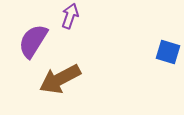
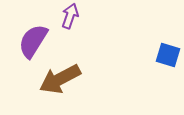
blue square: moved 3 px down
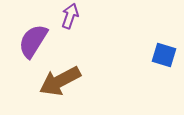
blue square: moved 4 px left
brown arrow: moved 2 px down
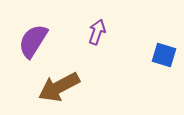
purple arrow: moved 27 px right, 16 px down
brown arrow: moved 1 px left, 6 px down
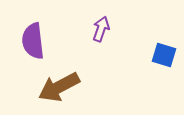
purple arrow: moved 4 px right, 3 px up
purple semicircle: rotated 39 degrees counterclockwise
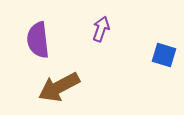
purple semicircle: moved 5 px right, 1 px up
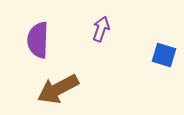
purple semicircle: rotated 9 degrees clockwise
brown arrow: moved 1 px left, 2 px down
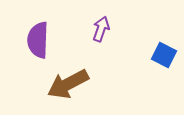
blue square: rotated 10 degrees clockwise
brown arrow: moved 10 px right, 5 px up
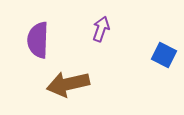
brown arrow: rotated 15 degrees clockwise
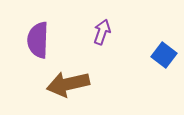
purple arrow: moved 1 px right, 3 px down
blue square: rotated 10 degrees clockwise
